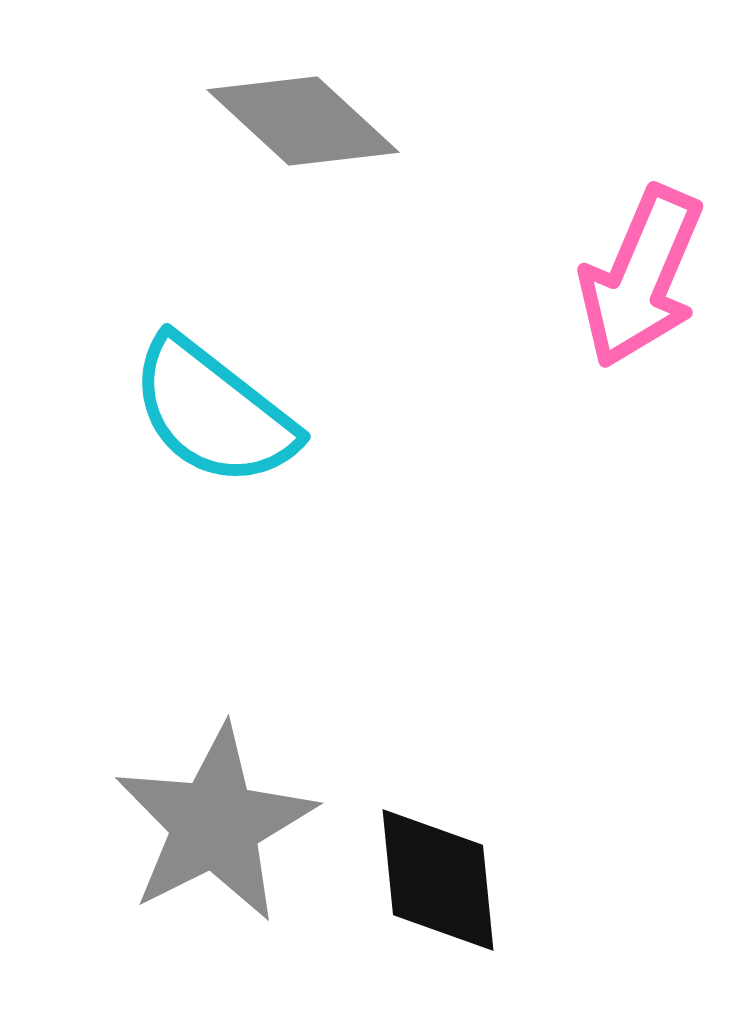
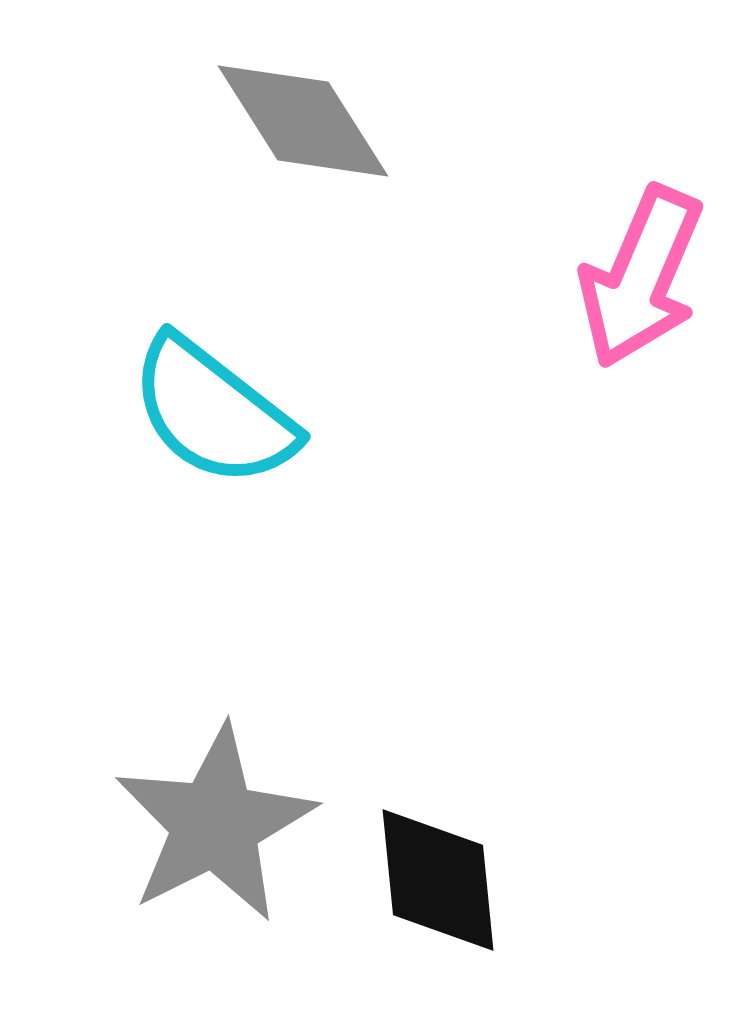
gray diamond: rotated 15 degrees clockwise
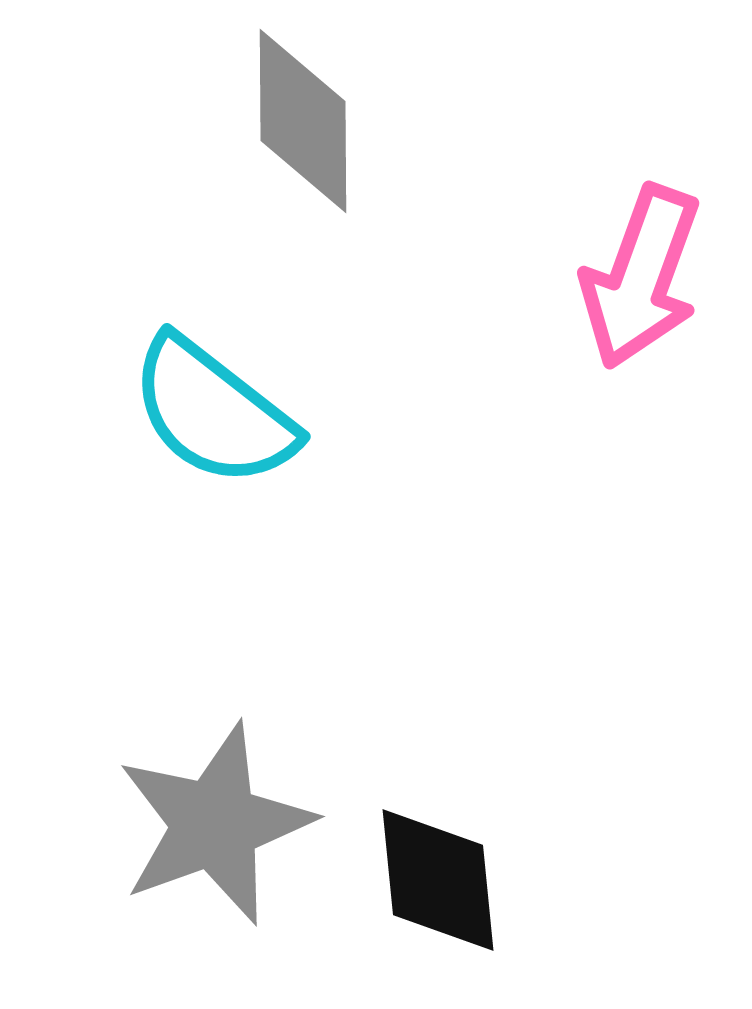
gray diamond: rotated 32 degrees clockwise
pink arrow: rotated 3 degrees counterclockwise
gray star: rotated 7 degrees clockwise
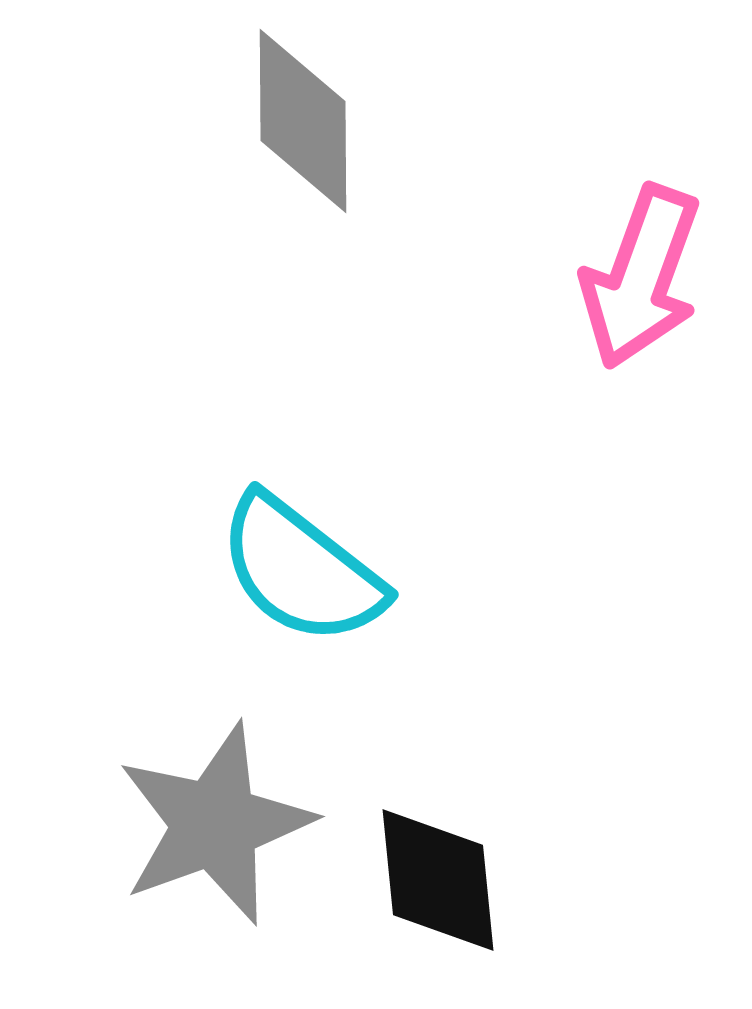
cyan semicircle: moved 88 px right, 158 px down
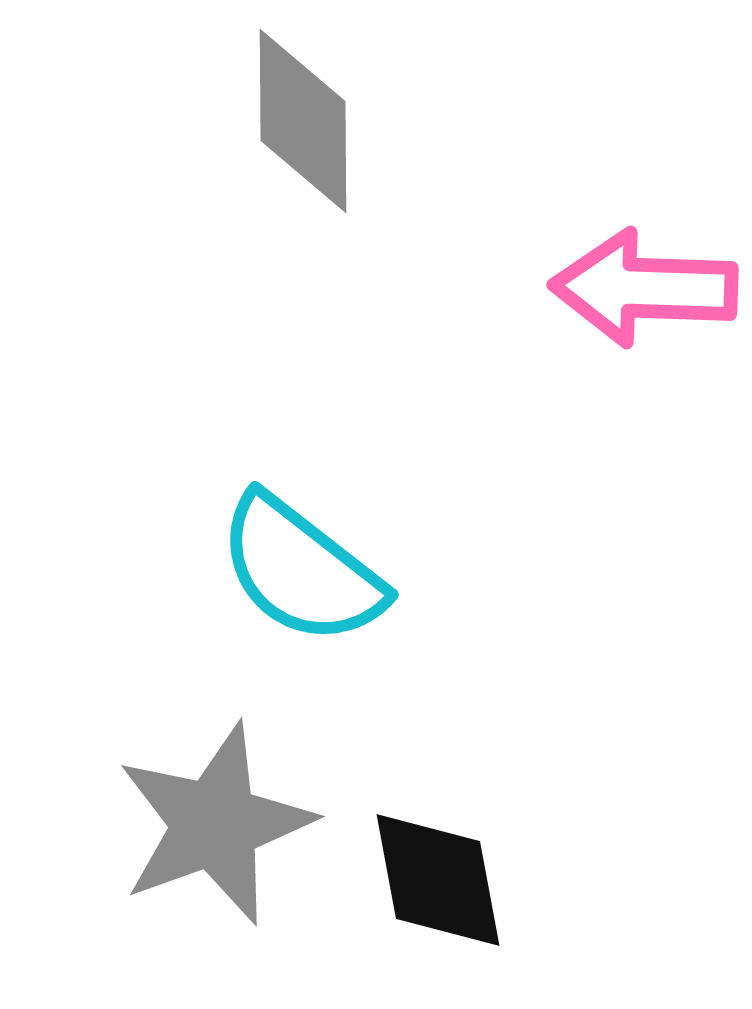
pink arrow: moved 3 px right, 11 px down; rotated 72 degrees clockwise
black diamond: rotated 5 degrees counterclockwise
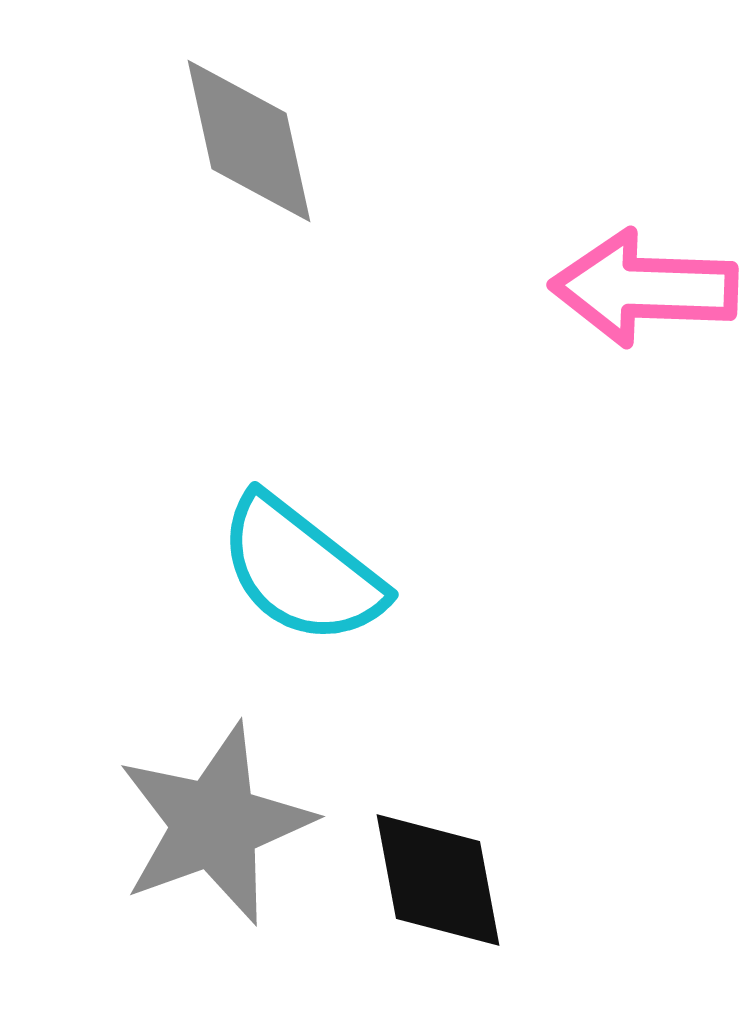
gray diamond: moved 54 px left, 20 px down; rotated 12 degrees counterclockwise
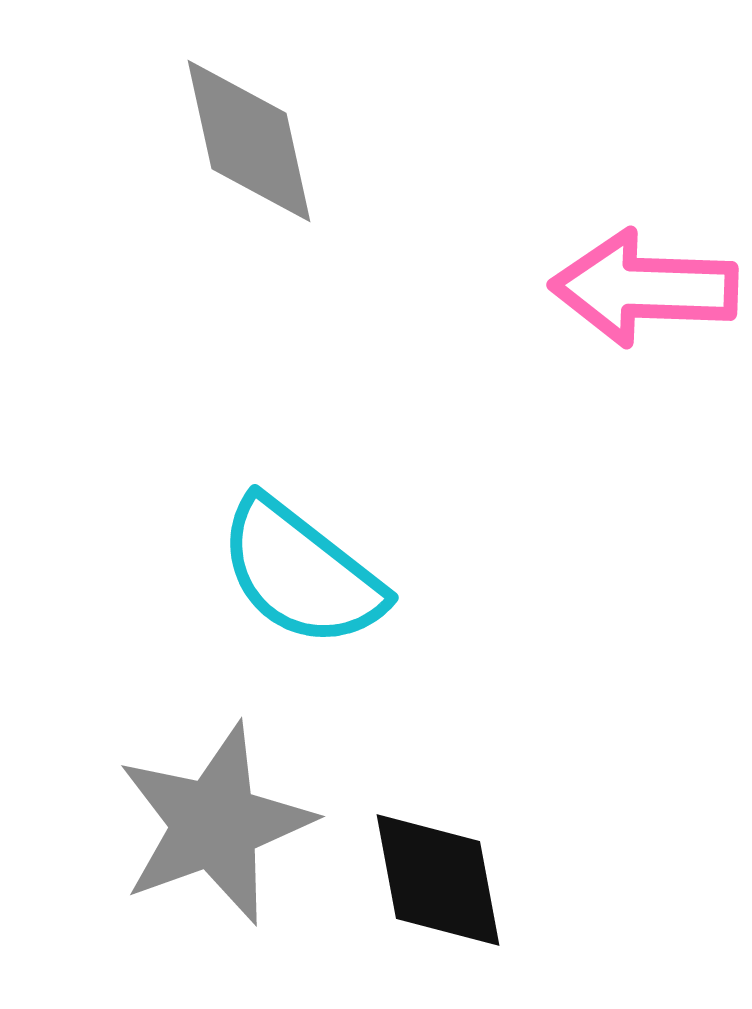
cyan semicircle: moved 3 px down
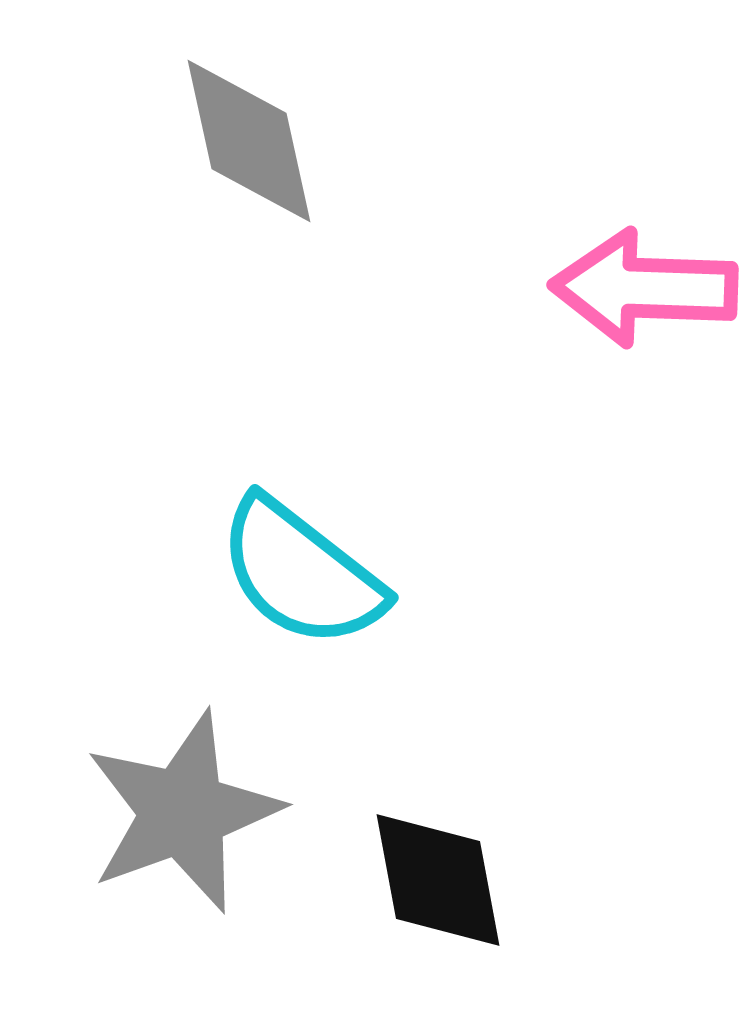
gray star: moved 32 px left, 12 px up
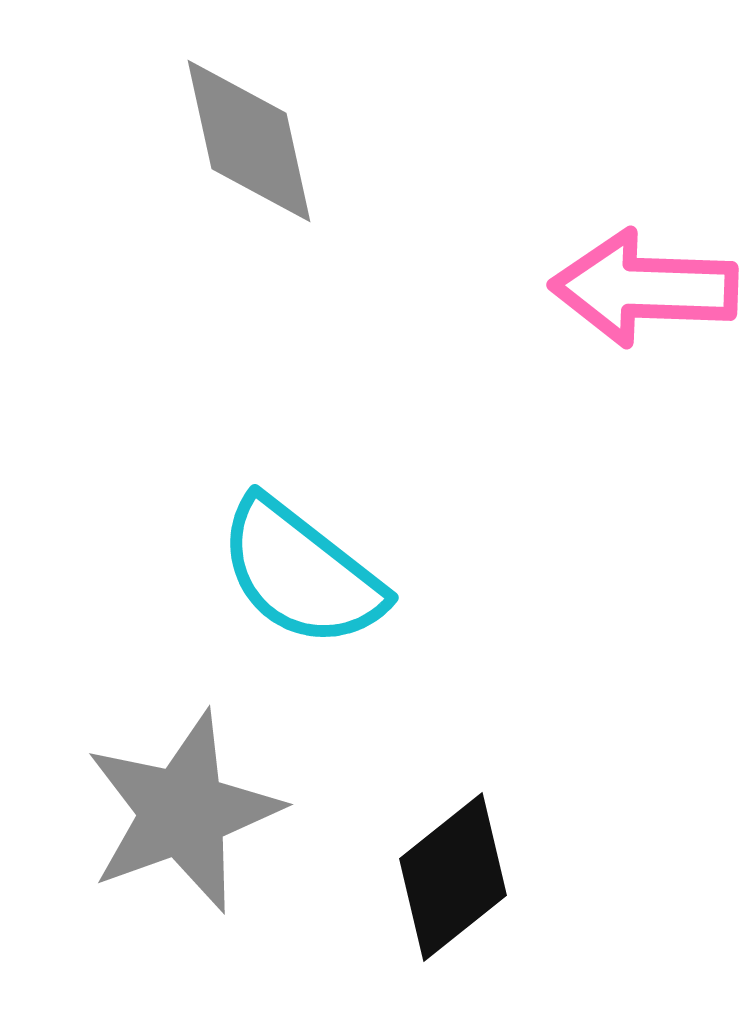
black diamond: moved 15 px right, 3 px up; rotated 62 degrees clockwise
